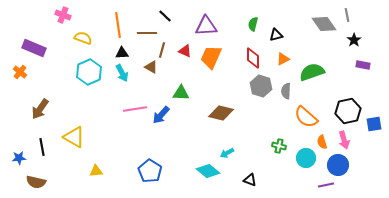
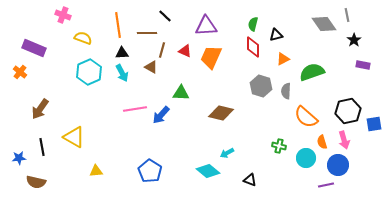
red diamond at (253, 58): moved 11 px up
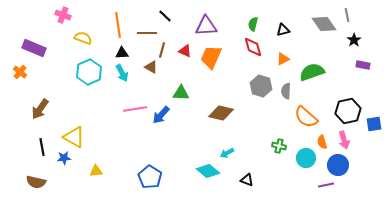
black triangle at (276, 35): moved 7 px right, 5 px up
red diamond at (253, 47): rotated 15 degrees counterclockwise
blue star at (19, 158): moved 45 px right
blue pentagon at (150, 171): moved 6 px down
black triangle at (250, 180): moved 3 px left
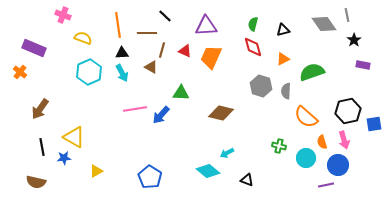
yellow triangle at (96, 171): rotated 24 degrees counterclockwise
